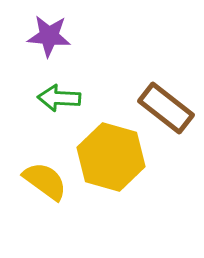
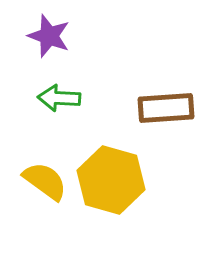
purple star: rotated 15 degrees clockwise
brown rectangle: rotated 42 degrees counterclockwise
yellow hexagon: moved 23 px down
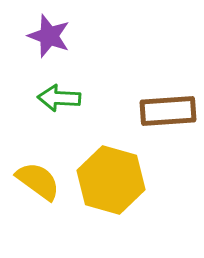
brown rectangle: moved 2 px right, 3 px down
yellow semicircle: moved 7 px left
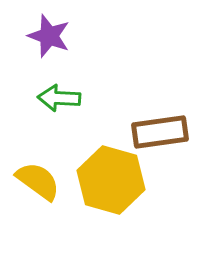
brown rectangle: moved 8 px left, 21 px down; rotated 4 degrees counterclockwise
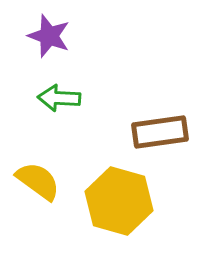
yellow hexagon: moved 8 px right, 21 px down
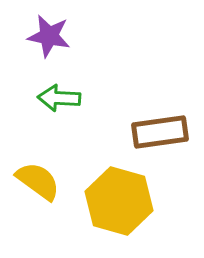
purple star: rotated 9 degrees counterclockwise
